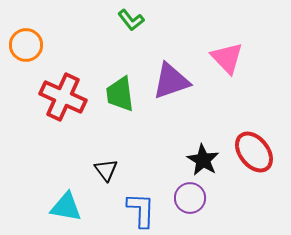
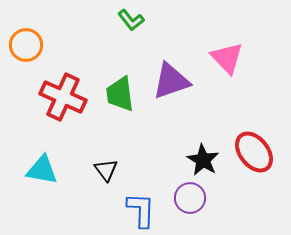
cyan triangle: moved 24 px left, 37 px up
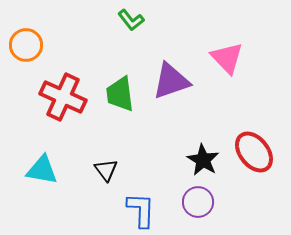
purple circle: moved 8 px right, 4 px down
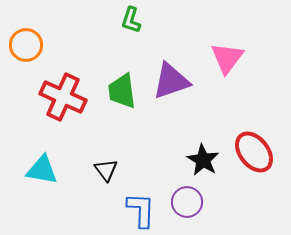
green L-shape: rotated 56 degrees clockwise
pink triangle: rotated 21 degrees clockwise
green trapezoid: moved 2 px right, 3 px up
purple circle: moved 11 px left
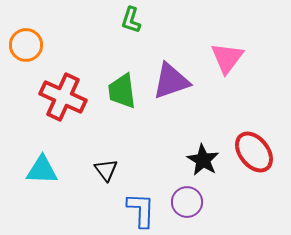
cyan triangle: rotated 8 degrees counterclockwise
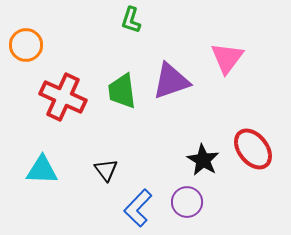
red ellipse: moved 1 px left, 3 px up
blue L-shape: moved 3 px left, 2 px up; rotated 138 degrees counterclockwise
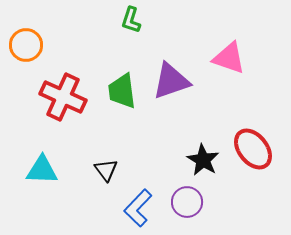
pink triangle: moved 2 px right; rotated 48 degrees counterclockwise
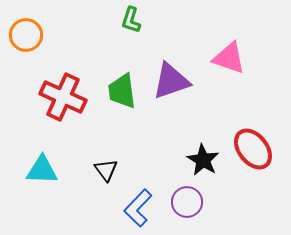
orange circle: moved 10 px up
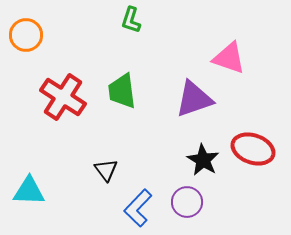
purple triangle: moved 23 px right, 18 px down
red cross: rotated 9 degrees clockwise
red ellipse: rotated 33 degrees counterclockwise
cyan triangle: moved 13 px left, 21 px down
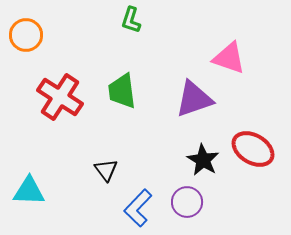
red cross: moved 3 px left
red ellipse: rotated 12 degrees clockwise
